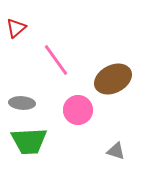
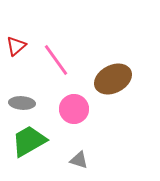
red triangle: moved 18 px down
pink circle: moved 4 px left, 1 px up
green trapezoid: rotated 153 degrees clockwise
gray triangle: moved 37 px left, 9 px down
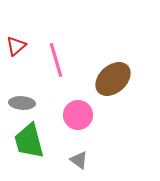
pink line: rotated 20 degrees clockwise
brown ellipse: rotated 15 degrees counterclockwise
pink circle: moved 4 px right, 6 px down
green trapezoid: rotated 75 degrees counterclockwise
gray triangle: rotated 18 degrees clockwise
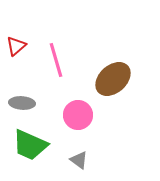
green trapezoid: moved 1 px right, 4 px down; rotated 51 degrees counterclockwise
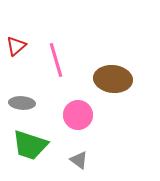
brown ellipse: rotated 48 degrees clockwise
green trapezoid: rotated 6 degrees counterclockwise
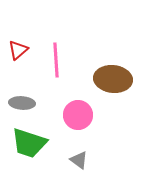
red triangle: moved 2 px right, 4 px down
pink line: rotated 12 degrees clockwise
green trapezoid: moved 1 px left, 2 px up
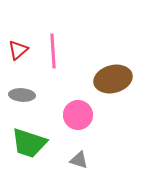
pink line: moved 3 px left, 9 px up
brown ellipse: rotated 21 degrees counterclockwise
gray ellipse: moved 8 px up
gray triangle: rotated 18 degrees counterclockwise
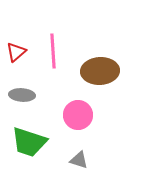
red triangle: moved 2 px left, 2 px down
brown ellipse: moved 13 px left, 8 px up; rotated 12 degrees clockwise
green trapezoid: moved 1 px up
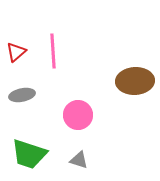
brown ellipse: moved 35 px right, 10 px down
gray ellipse: rotated 15 degrees counterclockwise
green trapezoid: moved 12 px down
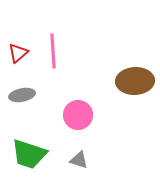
red triangle: moved 2 px right, 1 px down
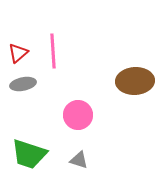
gray ellipse: moved 1 px right, 11 px up
